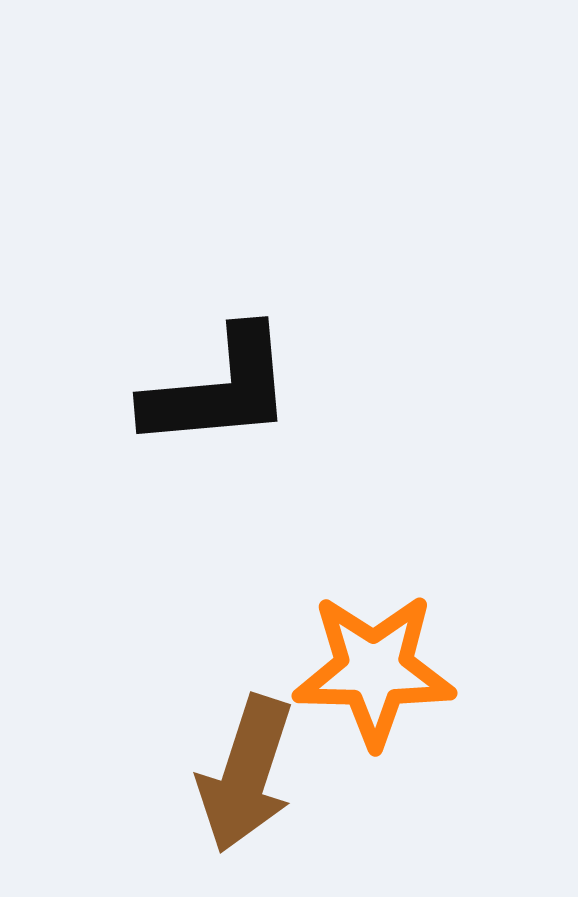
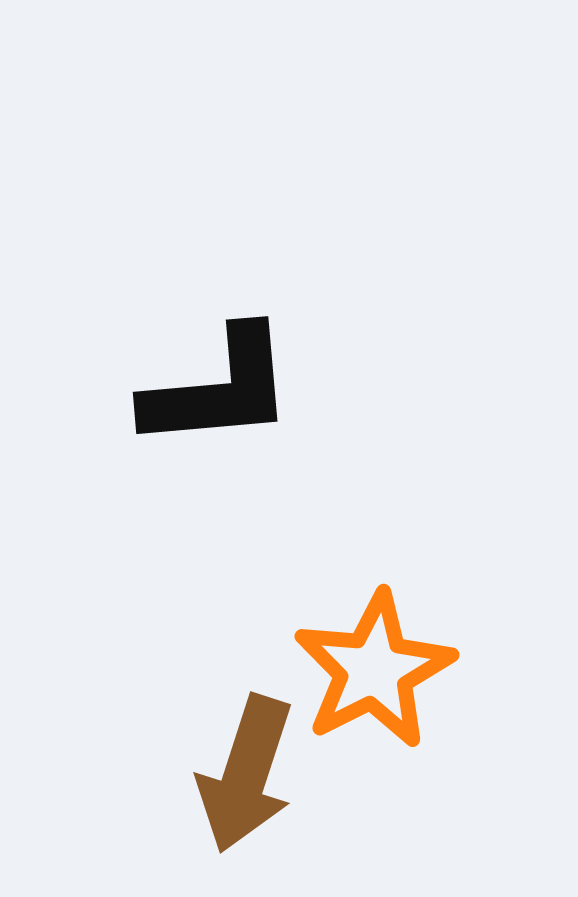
orange star: rotated 28 degrees counterclockwise
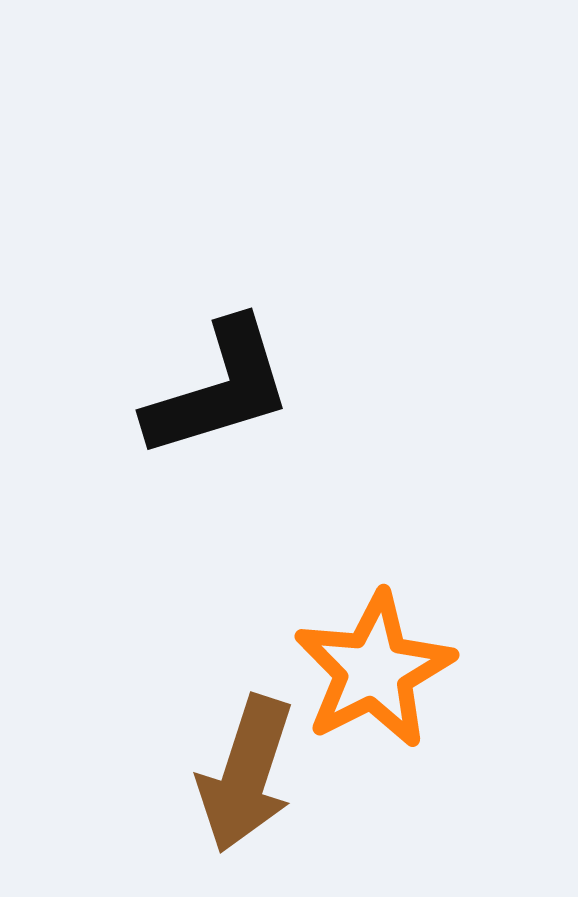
black L-shape: rotated 12 degrees counterclockwise
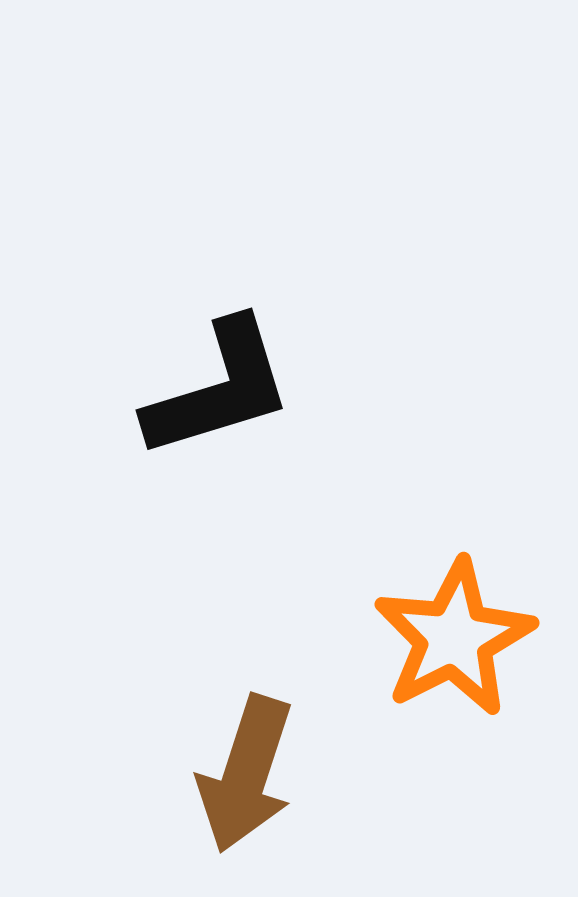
orange star: moved 80 px right, 32 px up
